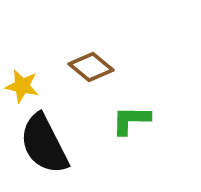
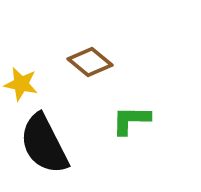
brown diamond: moved 1 px left, 5 px up
yellow star: moved 1 px left, 2 px up
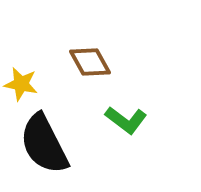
brown diamond: rotated 21 degrees clockwise
green L-shape: moved 5 px left; rotated 144 degrees counterclockwise
